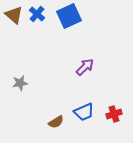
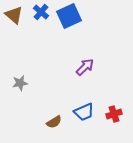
blue cross: moved 4 px right, 2 px up
brown semicircle: moved 2 px left
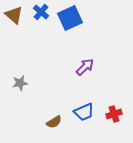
blue square: moved 1 px right, 2 px down
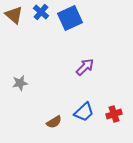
blue trapezoid: rotated 20 degrees counterclockwise
